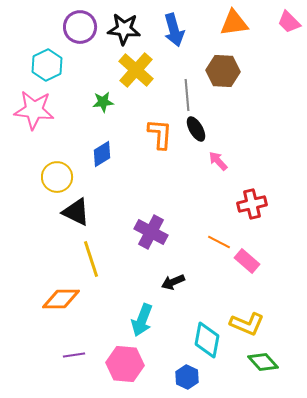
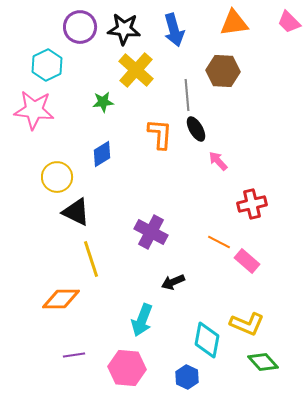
pink hexagon: moved 2 px right, 4 px down
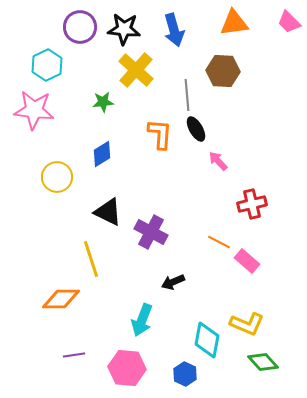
black triangle: moved 32 px right
blue hexagon: moved 2 px left, 3 px up
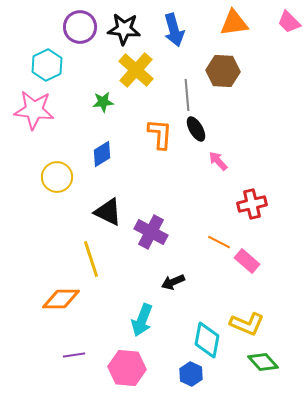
blue hexagon: moved 6 px right
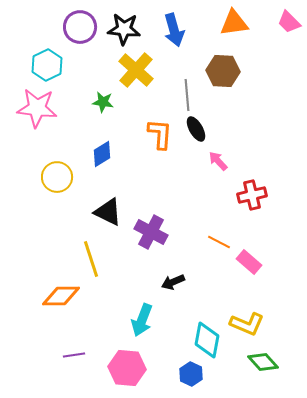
green star: rotated 15 degrees clockwise
pink star: moved 3 px right, 2 px up
red cross: moved 9 px up
pink rectangle: moved 2 px right, 1 px down
orange diamond: moved 3 px up
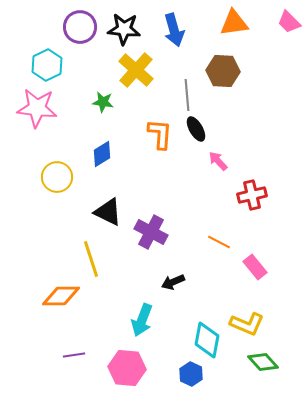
pink rectangle: moved 6 px right, 5 px down; rotated 10 degrees clockwise
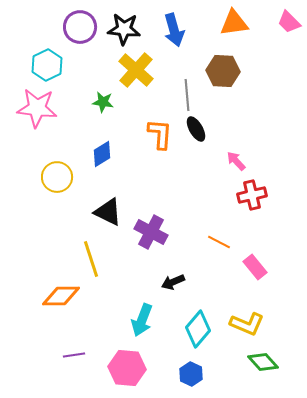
pink arrow: moved 18 px right
cyan diamond: moved 9 px left, 11 px up; rotated 30 degrees clockwise
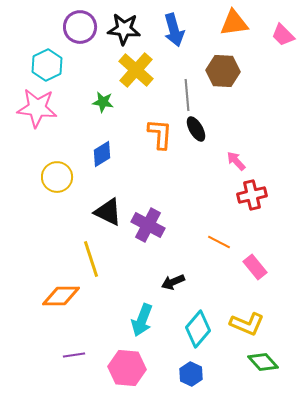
pink trapezoid: moved 6 px left, 13 px down
purple cross: moved 3 px left, 7 px up
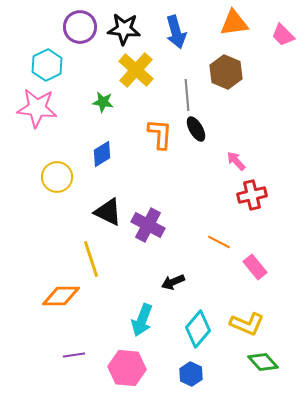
blue arrow: moved 2 px right, 2 px down
brown hexagon: moved 3 px right, 1 px down; rotated 20 degrees clockwise
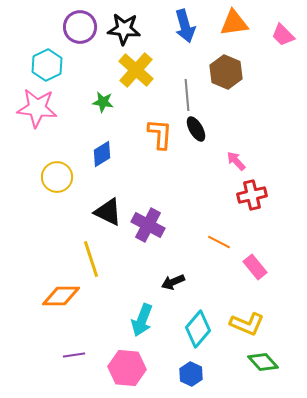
blue arrow: moved 9 px right, 6 px up
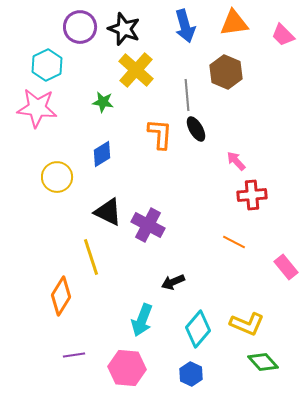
black star: rotated 16 degrees clockwise
red cross: rotated 8 degrees clockwise
orange line: moved 15 px right
yellow line: moved 2 px up
pink rectangle: moved 31 px right
orange diamond: rotated 57 degrees counterclockwise
